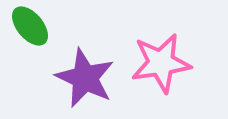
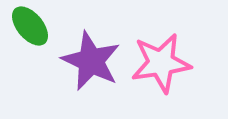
purple star: moved 6 px right, 17 px up
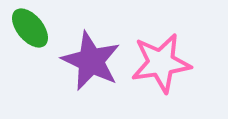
green ellipse: moved 2 px down
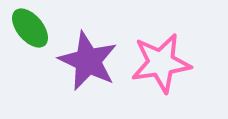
purple star: moved 3 px left
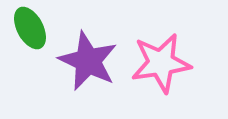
green ellipse: rotated 12 degrees clockwise
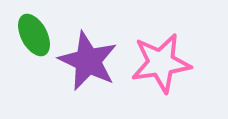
green ellipse: moved 4 px right, 7 px down
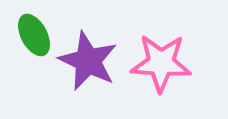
pink star: rotated 12 degrees clockwise
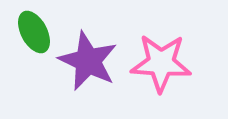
green ellipse: moved 3 px up
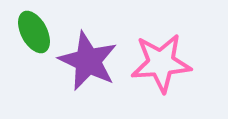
pink star: rotated 8 degrees counterclockwise
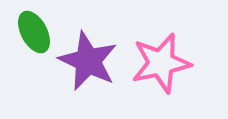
pink star: rotated 8 degrees counterclockwise
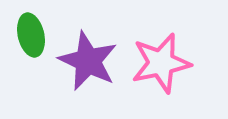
green ellipse: moved 3 px left, 3 px down; rotated 15 degrees clockwise
